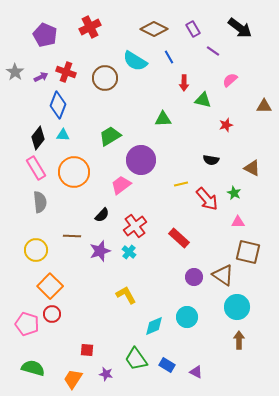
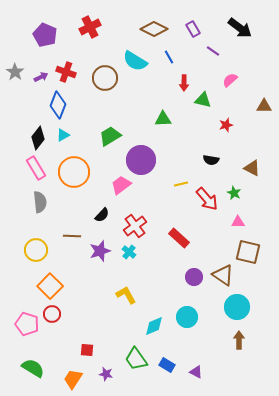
cyan triangle at (63, 135): rotated 32 degrees counterclockwise
green semicircle at (33, 368): rotated 15 degrees clockwise
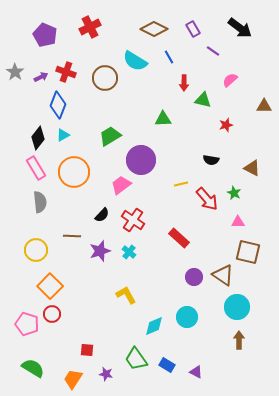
red cross at (135, 226): moved 2 px left, 6 px up; rotated 20 degrees counterclockwise
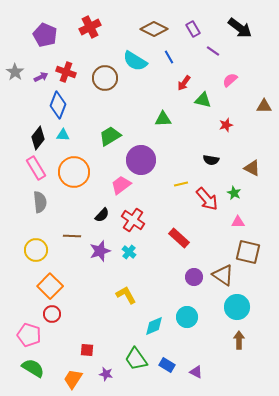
red arrow at (184, 83): rotated 35 degrees clockwise
cyan triangle at (63, 135): rotated 32 degrees clockwise
pink pentagon at (27, 324): moved 2 px right, 11 px down
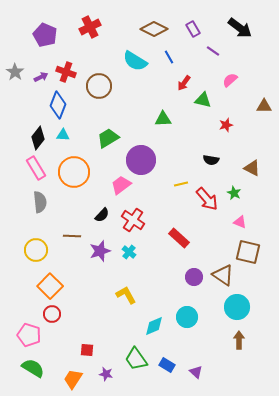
brown circle at (105, 78): moved 6 px left, 8 px down
green trapezoid at (110, 136): moved 2 px left, 2 px down
pink triangle at (238, 222): moved 2 px right; rotated 24 degrees clockwise
purple triangle at (196, 372): rotated 16 degrees clockwise
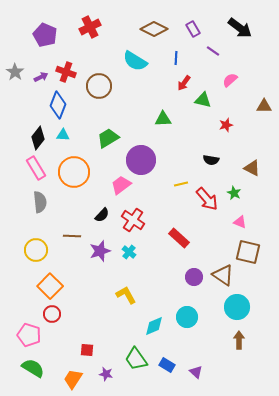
blue line at (169, 57): moved 7 px right, 1 px down; rotated 32 degrees clockwise
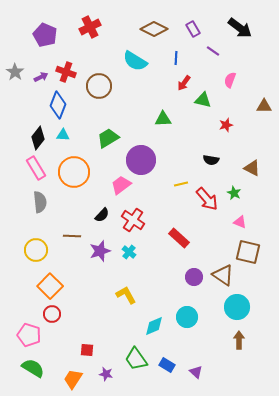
pink semicircle at (230, 80): rotated 28 degrees counterclockwise
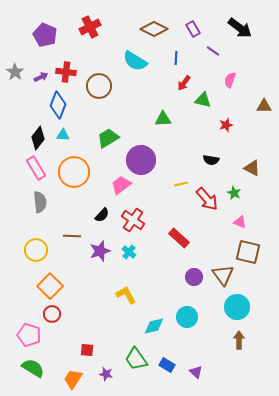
red cross at (66, 72): rotated 12 degrees counterclockwise
brown triangle at (223, 275): rotated 20 degrees clockwise
cyan diamond at (154, 326): rotated 10 degrees clockwise
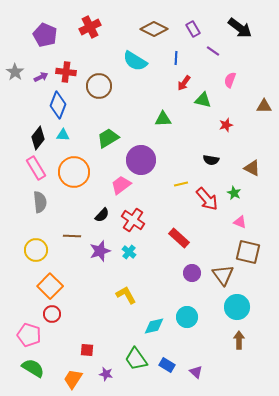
purple circle at (194, 277): moved 2 px left, 4 px up
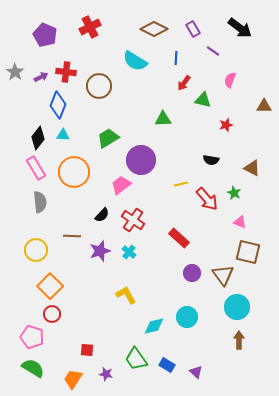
pink pentagon at (29, 335): moved 3 px right, 2 px down
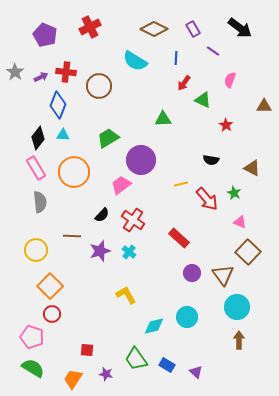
green triangle at (203, 100): rotated 12 degrees clockwise
red star at (226, 125): rotated 24 degrees counterclockwise
brown square at (248, 252): rotated 30 degrees clockwise
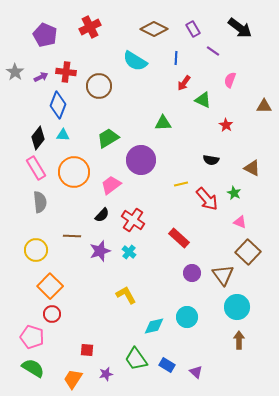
green triangle at (163, 119): moved 4 px down
pink trapezoid at (121, 185): moved 10 px left
purple star at (106, 374): rotated 24 degrees counterclockwise
